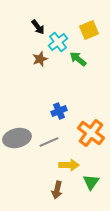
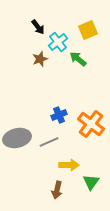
yellow square: moved 1 px left
blue cross: moved 4 px down
orange cross: moved 9 px up
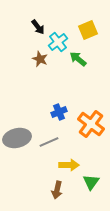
brown star: rotated 28 degrees counterclockwise
blue cross: moved 3 px up
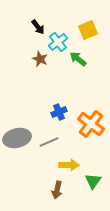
green triangle: moved 2 px right, 1 px up
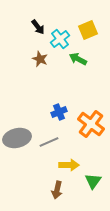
cyan cross: moved 2 px right, 3 px up
green arrow: rotated 12 degrees counterclockwise
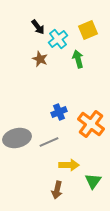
cyan cross: moved 2 px left
green arrow: rotated 48 degrees clockwise
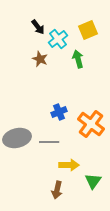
gray line: rotated 24 degrees clockwise
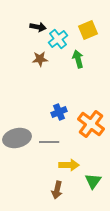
black arrow: rotated 42 degrees counterclockwise
brown star: rotated 28 degrees counterclockwise
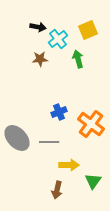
gray ellipse: rotated 60 degrees clockwise
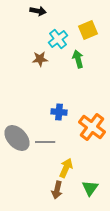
black arrow: moved 16 px up
blue cross: rotated 28 degrees clockwise
orange cross: moved 1 px right, 3 px down
gray line: moved 4 px left
yellow arrow: moved 3 px left, 3 px down; rotated 66 degrees counterclockwise
green triangle: moved 3 px left, 7 px down
